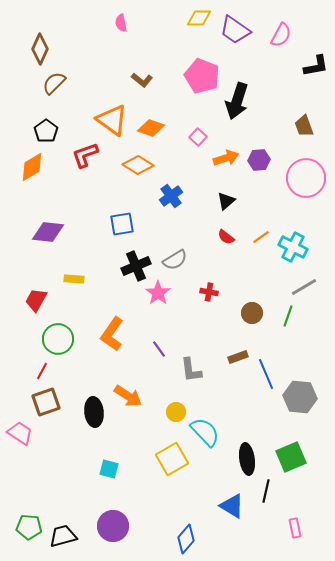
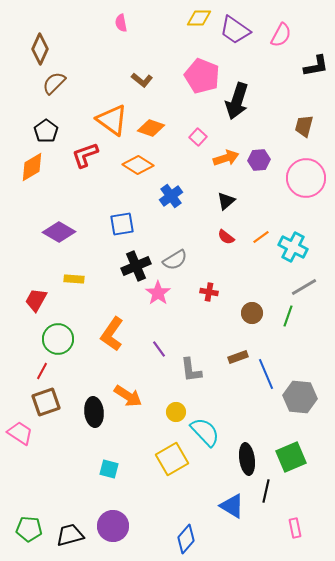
brown trapezoid at (304, 126): rotated 35 degrees clockwise
purple diamond at (48, 232): moved 11 px right; rotated 24 degrees clockwise
green pentagon at (29, 527): moved 2 px down
black trapezoid at (63, 536): moved 7 px right, 1 px up
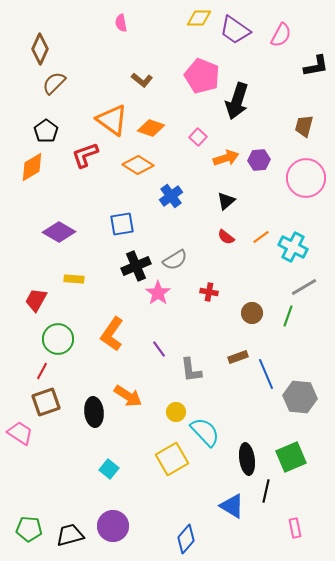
cyan square at (109, 469): rotated 24 degrees clockwise
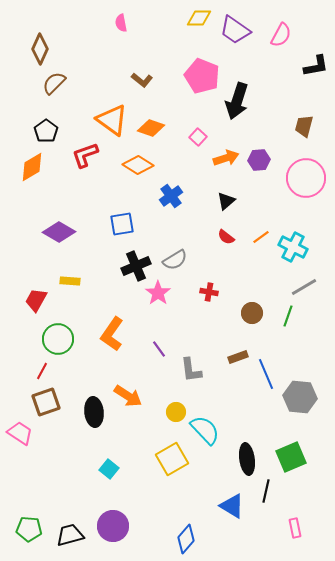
yellow rectangle at (74, 279): moved 4 px left, 2 px down
cyan semicircle at (205, 432): moved 2 px up
